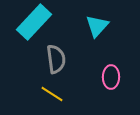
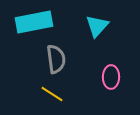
cyan rectangle: rotated 36 degrees clockwise
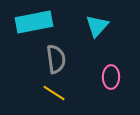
yellow line: moved 2 px right, 1 px up
